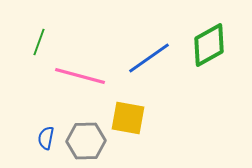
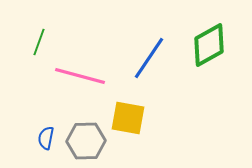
blue line: rotated 21 degrees counterclockwise
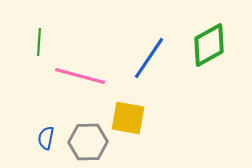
green line: rotated 16 degrees counterclockwise
gray hexagon: moved 2 px right, 1 px down
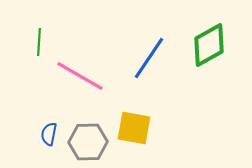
pink line: rotated 15 degrees clockwise
yellow square: moved 6 px right, 10 px down
blue semicircle: moved 3 px right, 4 px up
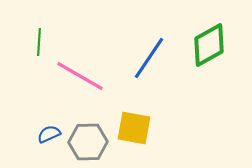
blue semicircle: rotated 55 degrees clockwise
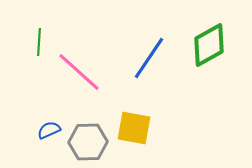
pink line: moved 1 px left, 4 px up; rotated 12 degrees clockwise
blue semicircle: moved 4 px up
